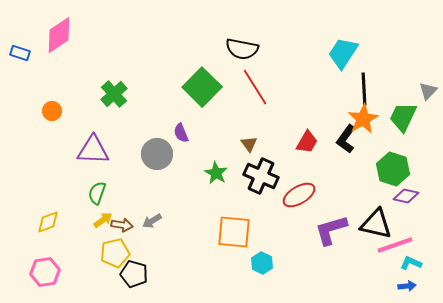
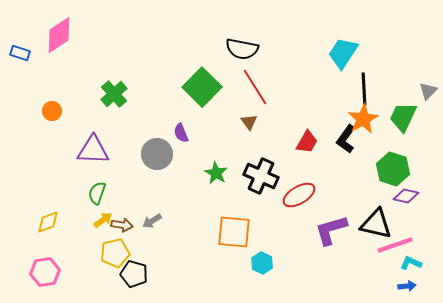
brown triangle: moved 22 px up
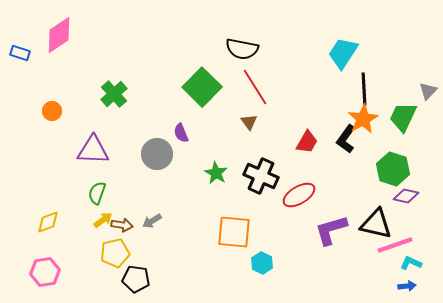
black pentagon: moved 2 px right, 5 px down; rotated 8 degrees counterclockwise
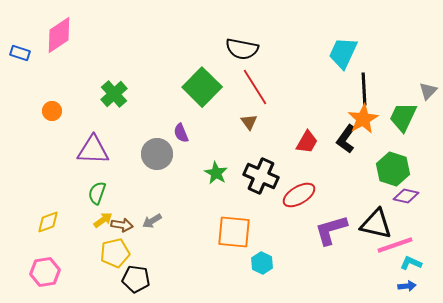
cyan trapezoid: rotated 8 degrees counterclockwise
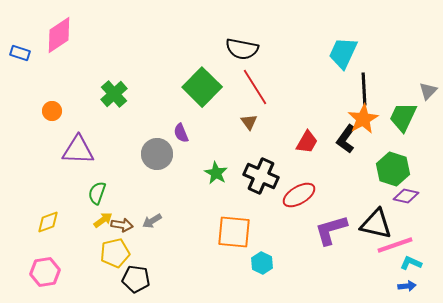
purple triangle: moved 15 px left
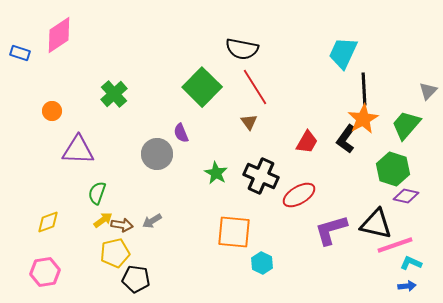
green trapezoid: moved 3 px right, 8 px down; rotated 16 degrees clockwise
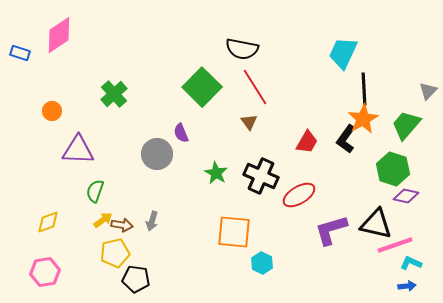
green semicircle: moved 2 px left, 2 px up
gray arrow: rotated 42 degrees counterclockwise
